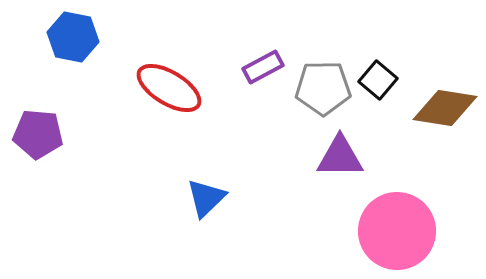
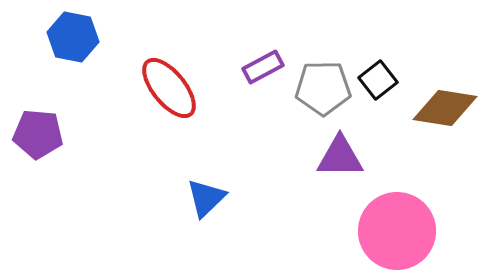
black square: rotated 12 degrees clockwise
red ellipse: rotated 20 degrees clockwise
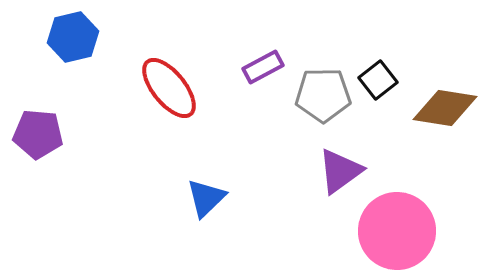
blue hexagon: rotated 24 degrees counterclockwise
gray pentagon: moved 7 px down
purple triangle: moved 14 px down; rotated 36 degrees counterclockwise
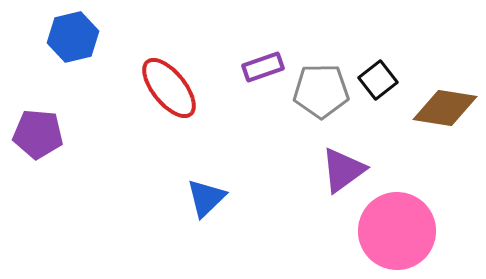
purple rectangle: rotated 9 degrees clockwise
gray pentagon: moved 2 px left, 4 px up
purple triangle: moved 3 px right, 1 px up
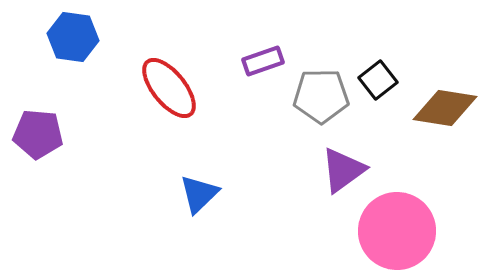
blue hexagon: rotated 21 degrees clockwise
purple rectangle: moved 6 px up
gray pentagon: moved 5 px down
blue triangle: moved 7 px left, 4 px up
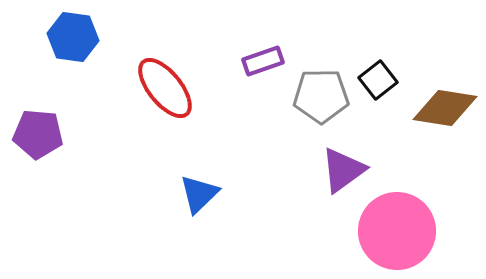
red ellipse: moved 4 px left
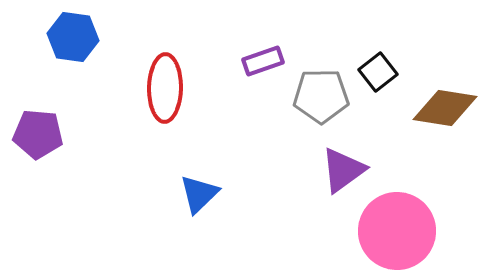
black square: moved 8 px up
red ellipse: rotated 40 degrees clockwise
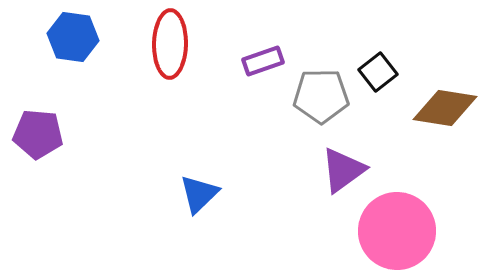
red ellipse: moved 5 px right, 44 px up
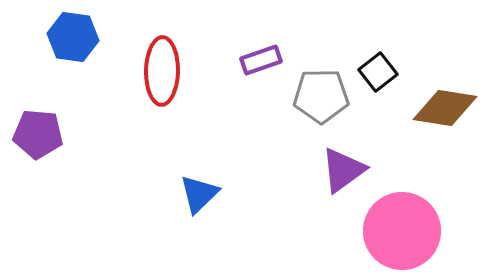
red ellipse: moved 8 px left, 27 px down
purple rectangle: moved 2 px left, 1 px up
pink circle: moved 5 px right
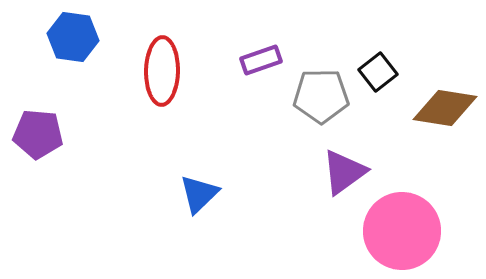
purple triangle: moved 1 px right, 2 px down
